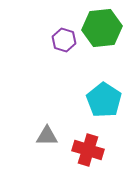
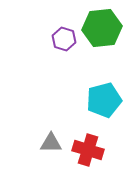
purple hexagon: moved 1 px up
cyan pentagon: rotated 24 degrees clockwise
gray triangle: moved 4 px right, 7 px down
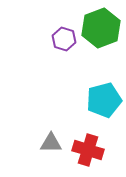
green hexagon: moved 1 px left; rotated 15 degrees counterclockwise
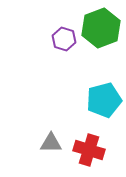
red cross: moved 1 px right
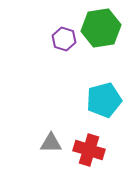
green hexagon: rotated 12 degrees clockwise
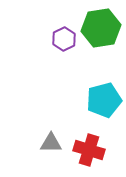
purple hexagon: rotated 15 degrees clockwise
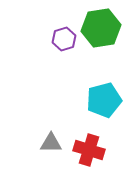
purple hexagon: rotated 10 degrees clockwise
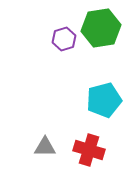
gray triangle: moved 6 px left, 4 px down
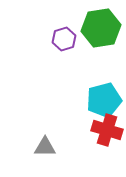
red cross: moved 18 px right, 20 px up
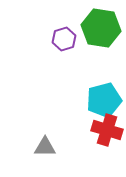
green hexagon: rotated 18 degrees clockwise
